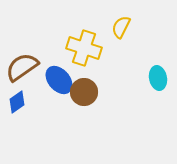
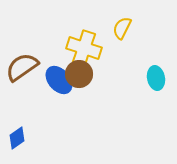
yellow semicircle: moved 1 px right, 1 px down
cyan ellipse: moved 2 px left
brown circle: moved 5 px left, 18 px up
blue diamond: moved 36 px down
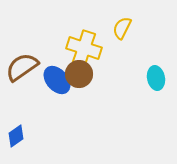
blue ellipse: moved 2 px left
blue diamond: moved 1 px left, 2 px up
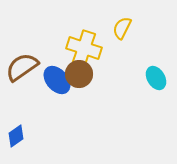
cyan ellipse: rotated 20 degrees counterclockwise
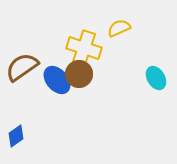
yellow semicircle: moved 3 px left; rotated 40 degrees clockwise
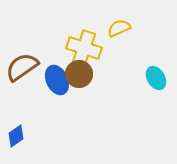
blue ellipse: rotated 16 degrees clockwise
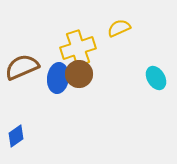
yellow cross: moved 6 px left; rotated 36 degrees counterclockwise
brown semicircle: rotated 12 degrees clockwise
blue ellipse: moved 1 px right, 2 px up; rotated 32 degrees clockwise
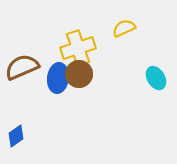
yellow semicircle: moved 5 px right
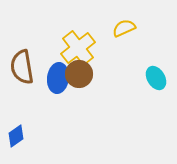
yellow cross: rotated 20 degrees counterclockwise
brown semicircle: rotated 76 degrees counterclockwise
